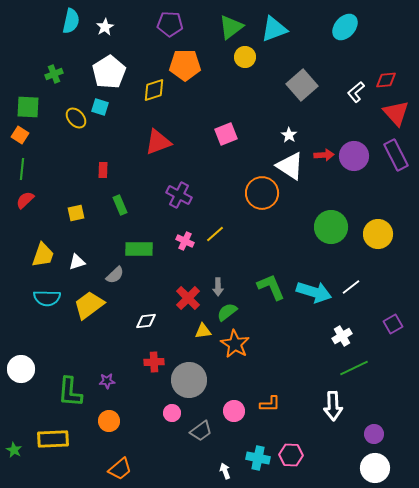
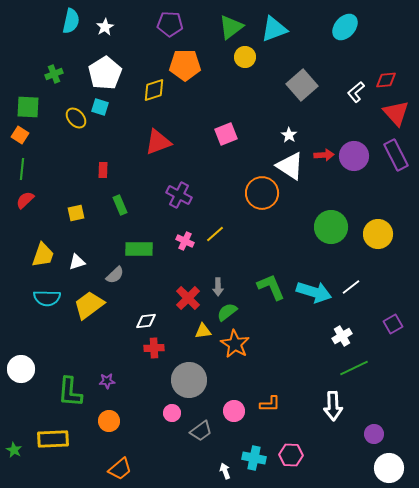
white pentagon at (109, 72): moved 4 px left, 1 px down
red cross at (154, 362): moved 14 px up
cyan cross at (258, 458): moved 4 px left
white circle at (375, 468): moved 14 px right
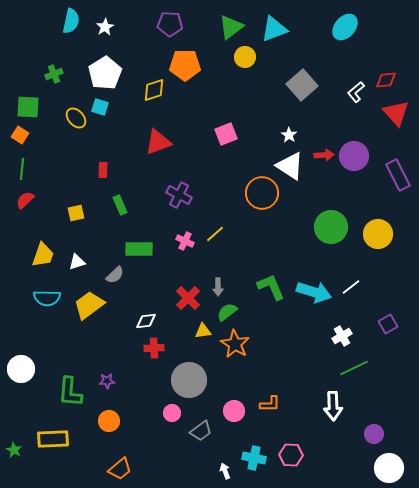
purple rectangle at (396, 155): moved 2 px right, 20 px down
purple square at (393, 324): moved 5 px left
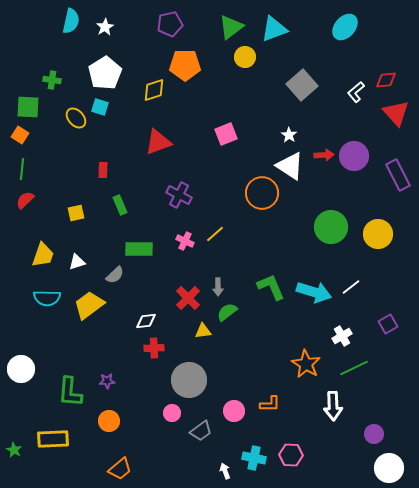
purple pentagon at (170, 24): rotated 15 degrees counterclockwise
green cross at (54, 74): moved 2 px left, 6 px down; rotated 30 degrees clockwise
orange star at (235, 344): moved 71 px right, 20 px down
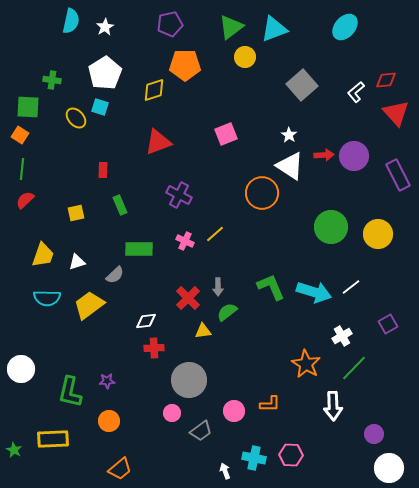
green line at (354, 368): rotated 20 degrees counterclockwise
green L-shape at (70, 392): rotated 8 degrees clockwise
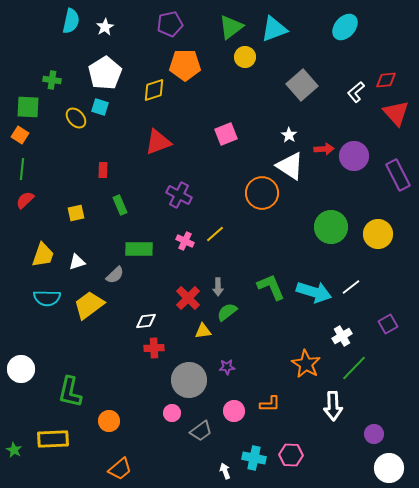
red arrow at (324, 155): moved 6 px up
purple star at (107, 381): moved 120 px right, 14 px up
